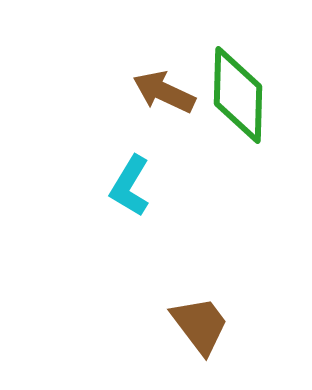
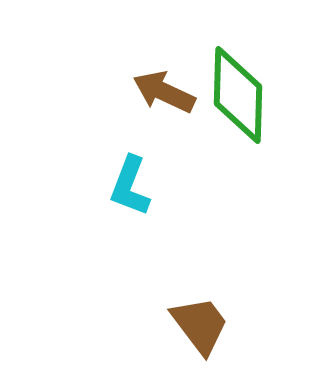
cyan L-shape: rotated 10 degrees counterclockwise
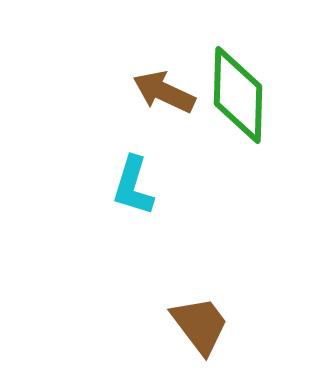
cyan L-shape: moved 3 px right; rotated 4 degrees counterclockwise
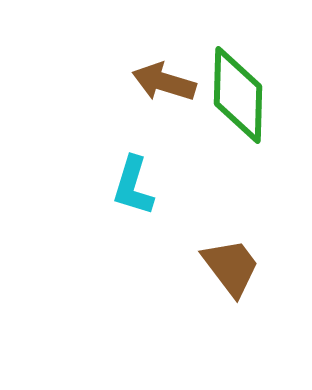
brown arrow: moved 10 px up; rotated 8 degrees counterclockwise
brown trapezoid: moved 31 px right, 58 px up
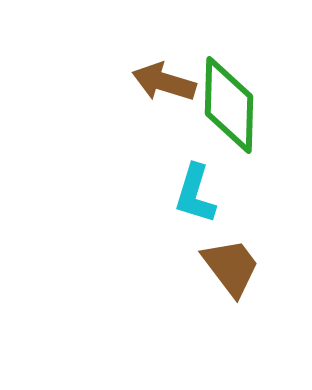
green diamond: moved 9 px left, 10 px down
cyan L-shape: moved 62 px right, 8 px down
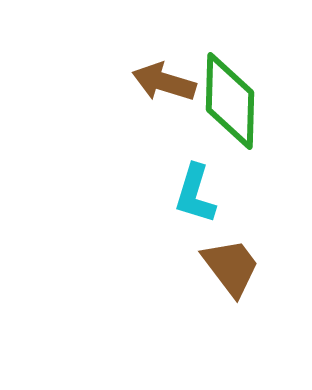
green diamond: moved 1 px right, 4 px up
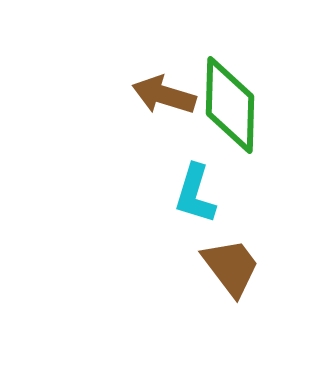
brown arrow: moved 13 px down
green diamond: moved 4 px down
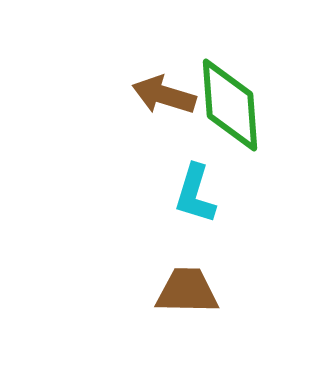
green diamond: rotated 6 degrees counterclockwise
brown trapezoid: moved 44 px left, 24 px down; rotated 52 degrees counterclockwise
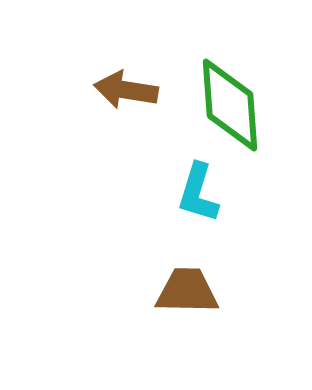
brown arrow: moved 38 px left, 5 px up; rotated 8 degrees counterclockwise
cyan L-shape: moved 3 px right, 1 px up
